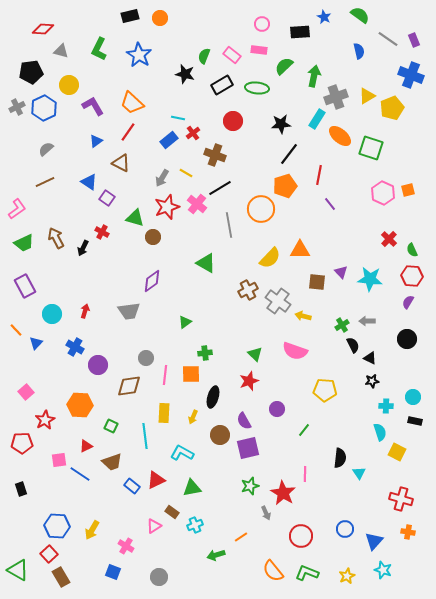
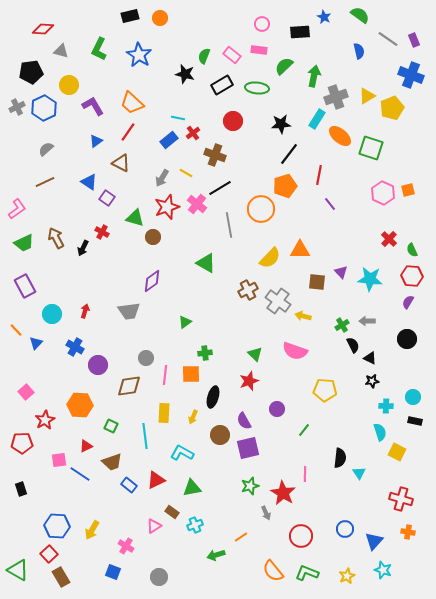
blue rectangle at (132, 486): moved 3 px left, 1 px up
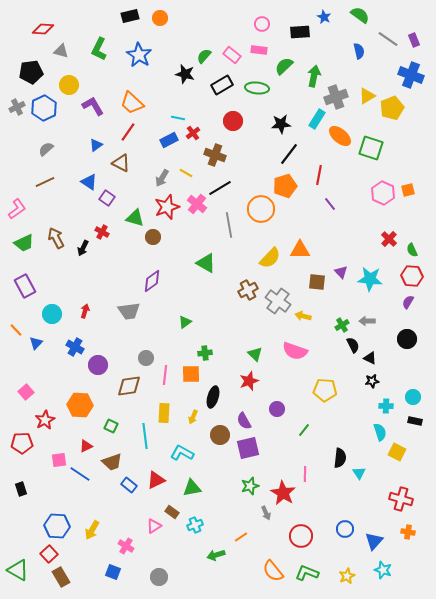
green semicircle at (204, 56): rotated 21 degrees clockwise
blue rectangle at (169, 140): rotated 12 degrees clockwise
blue triangle at (96, 141): moved 4 px down
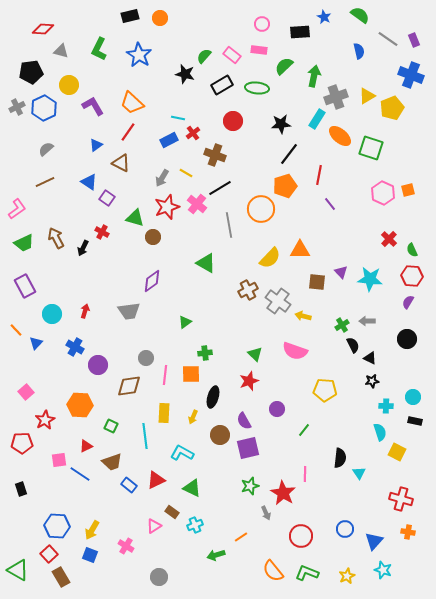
green triangle at (192, 488): rotated 36 degrees clockwise
blue square at (113, 572): moved 23 px left, 17 px up
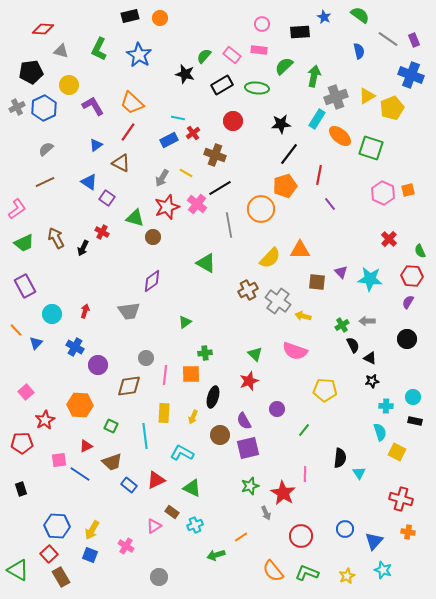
green semicircle at (412, 250): moved 8 px right, 1 px down
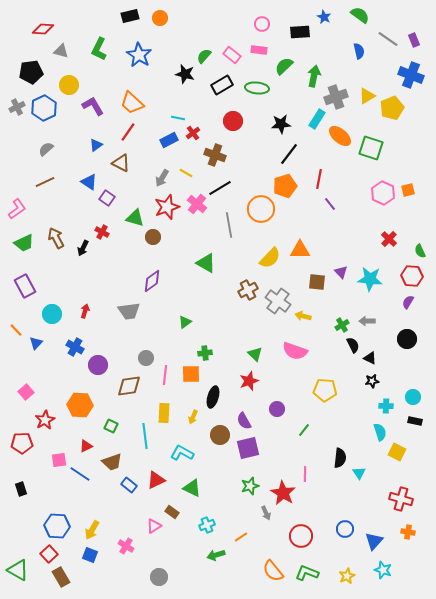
red line at (319, 175): moved 4 px down
cyan cross at (195, 525): moved 12 px right
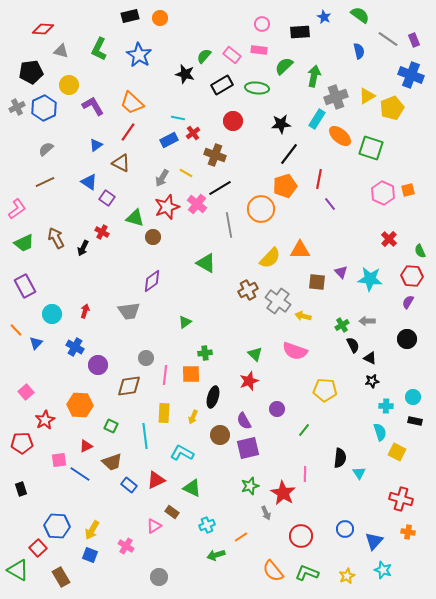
red square at (49, 554): moved 11 px left, 6 px up
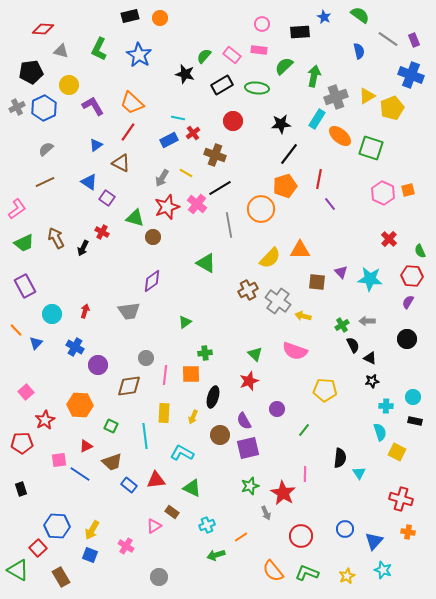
red triangle at (156, 480): rotated 18 degrees clockwise
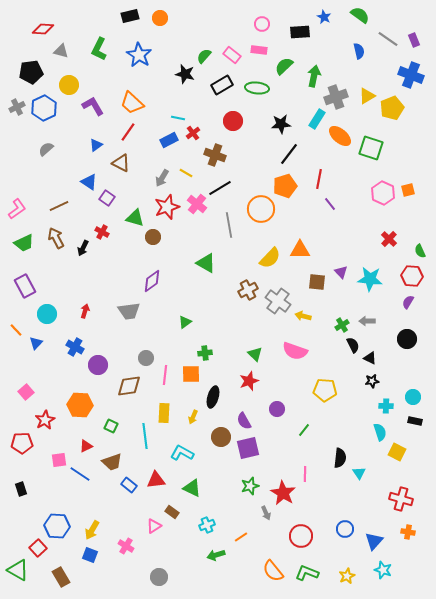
brown line at (45, 182): moved 14 px right, 24 px down
cyan circle at (52, 314): moved 5 px left
brown circle at (220, 435): moved 1 px right, 2 px down
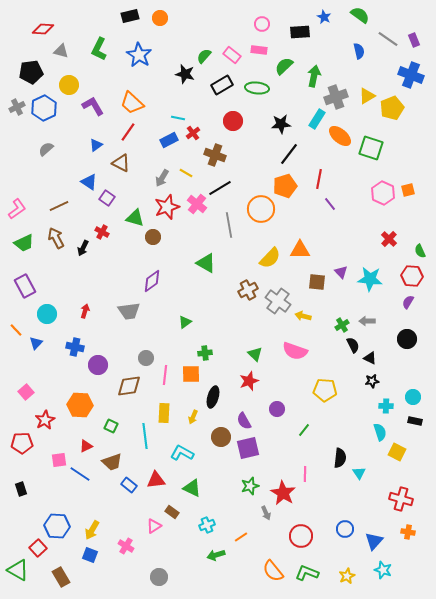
blue cross at (75, 347): rotated 18 degrees counterclockwise
